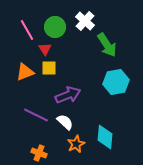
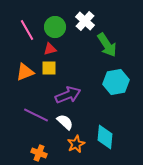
red triangle: moved 5 px right; rotated 48 degrees clockwise
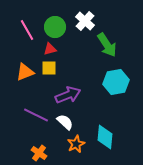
orange cross: rotated 14 degrees clockwise
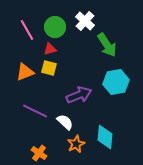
yellow square: rotated 14 degrees clockwise
purple arrow: moved 11 px right
purple line: moved 1 px left, 4 px up
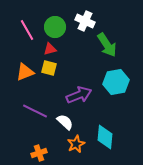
white cross: rotated 18 degrees counterclockwise
orange cross: rotated 35 degrees clockwise
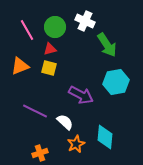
orange triangle: moved 5 px left, 6 px up
purple arrow: moved 2 px right; rotated 50 degrees clockwise
orange cross: moved 1 px right
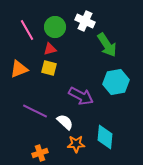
orange triangle: moved 1 px left, 3 px down
purple arrow: moved 1 px down
orange star: rotated 24 degrees clockwise
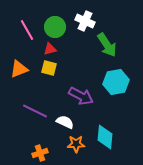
white semicircle: rotated 18 degrees counterclockwise
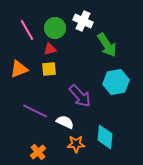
white cross: moved 2 px left
green circle: moved 1 px down
yellow square: moved 1 px down; rotated 21 degrees counterclockwise
purple arrow: moved 1 px left; rotated 20 degrees clockwise
orange cross: moved 2 px left, 1 px up; rotated 21 degrees counterclockwise
